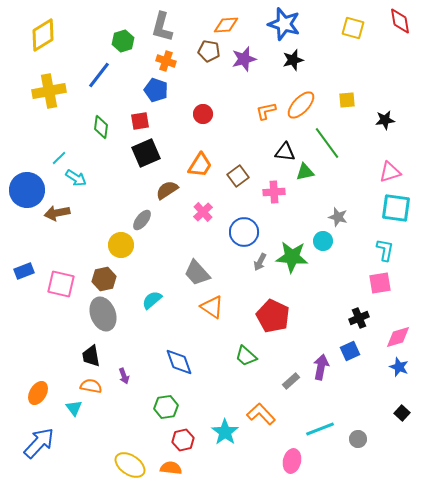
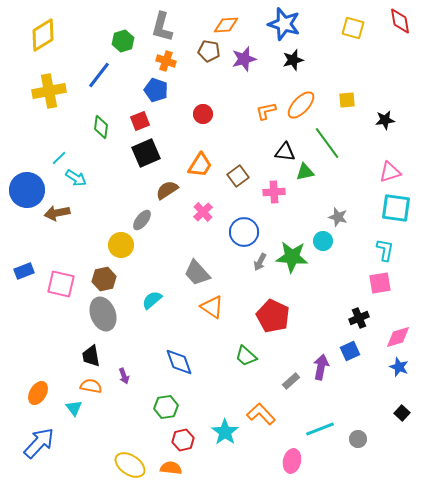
red square at (140, 121): rotated 12 degrees counterclockwise
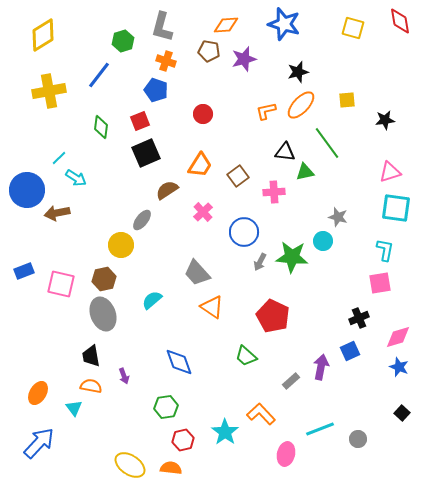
black star at (293, 60): moved 5 px right, 12 px down
pink ellipse at (292, 461): moved 6 px left, 7 px up
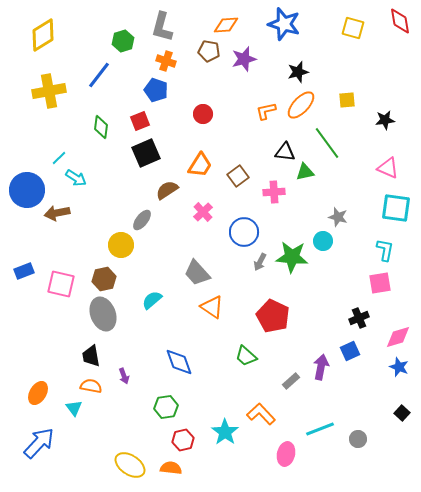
pink triangle at (390, 172): moved 2 px left, 4 px up; rotated 40 degrees clockwise
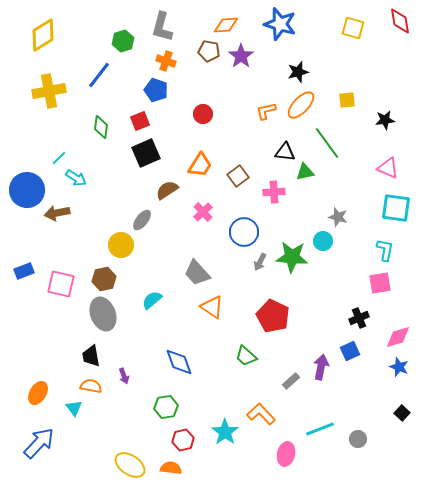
blue star at (284, 24): moved 4 px left
purple star at (244, 59): moved 3 px left, 3 px up; rotated 20 degrees counterclockwise
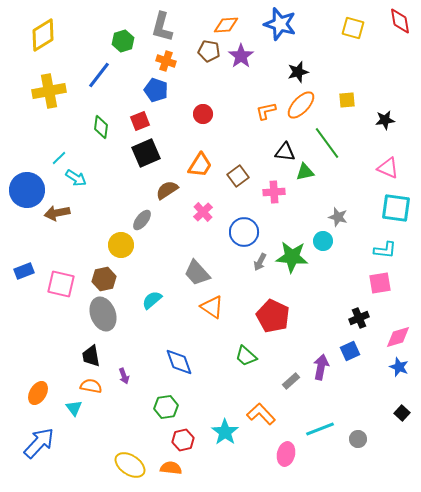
cyan L-shape at (385, 250): rotated 85 degrees clockwise
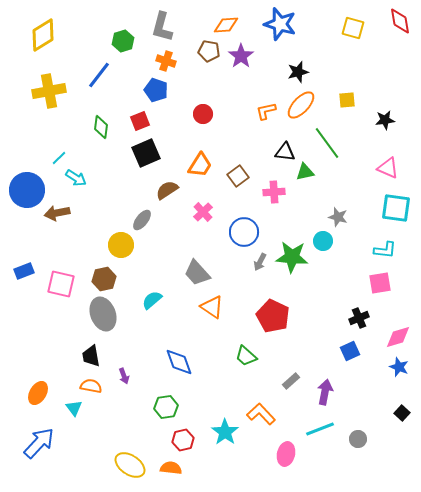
purple arrow at (321, 367): moved 4 px right, 25 px down
